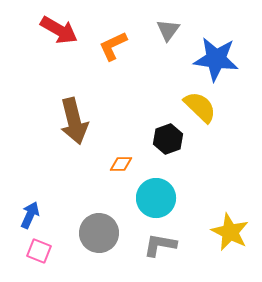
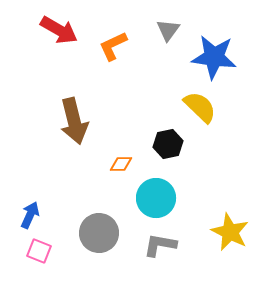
blue star: moved 2 px left, 2 px up
black hexagon: moved 5 px down; rotated 8 degrees clockwise
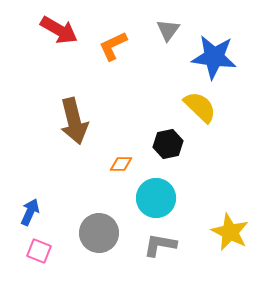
blue arrow: moved 3 px up
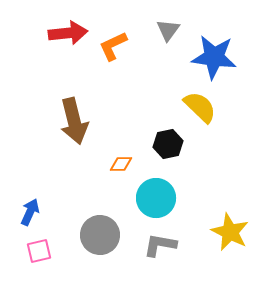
red arrow: moved 9 px right, 3 px down; rotated 36 degrees counterclockwise
gray circle: moved 1 px right, 2 px down
pink square: rotated 35 degrees counterclockwise
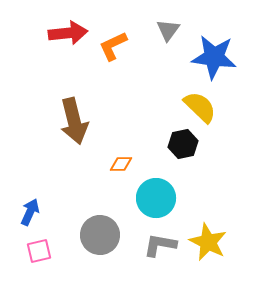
black hexagon: moved 15 px right
yellow star: moved 22 px left, 10 px down
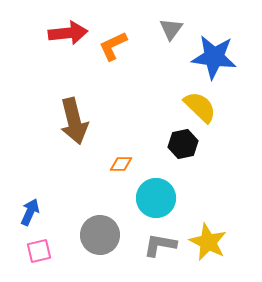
gray triangle: moved 3 px right, 1 px up
